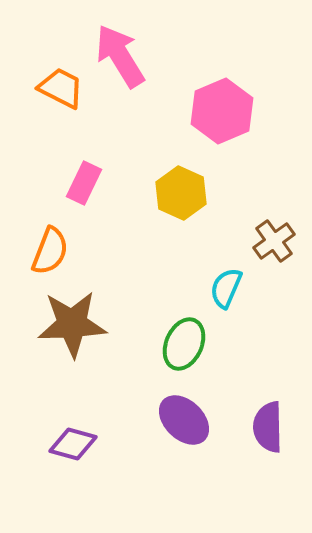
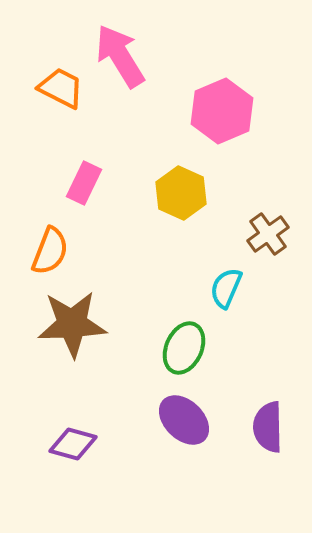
brown cross: moved 6 px left, 7 px up
green ellipse: moved 4 px down
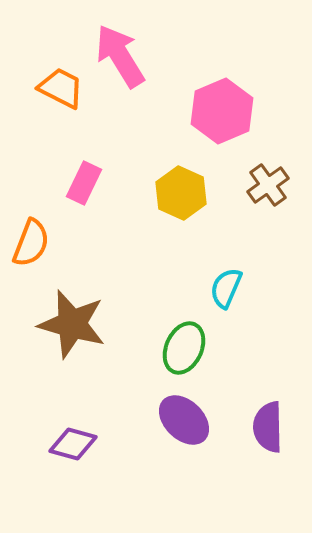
brown cross: moved 49 px up
orange semicircle: moved 19 px left, 8 px up
brown star: rotated 18 degrees clockwise
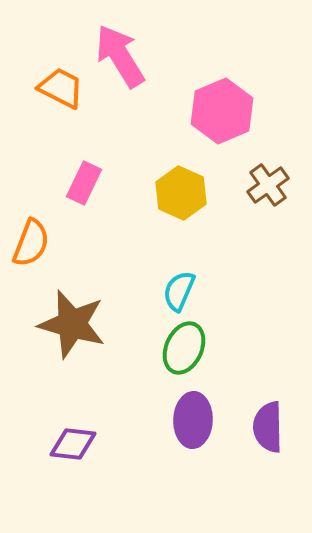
cyan semicircle: moved 47 px left, 3 px down
purple ellipse: moved 9 px right; rotated 48 degrees clockwise
purple diamond: rotated 9 degrees counterclockwise
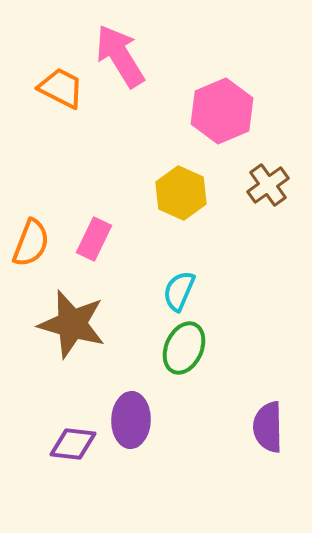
pink rectangle: moved 10 px right, 56 px down
purple ellipse: moved 62 px left
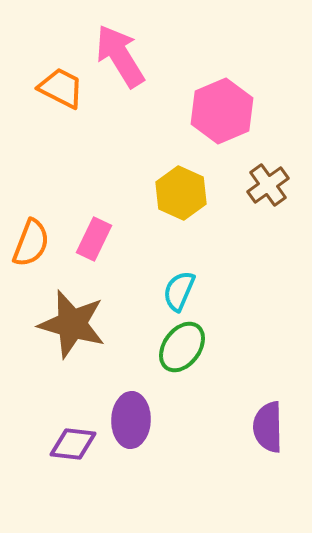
green ellipse: moved 2 px left, 1 px up; rotated 12 degrees clockwise
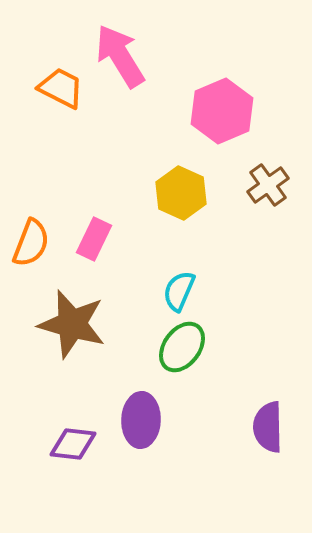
purple ellipse: moved 10 px right
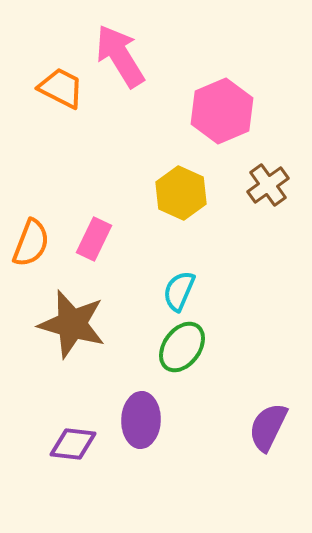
purple semicircle: rotated 27 degrees clockwise
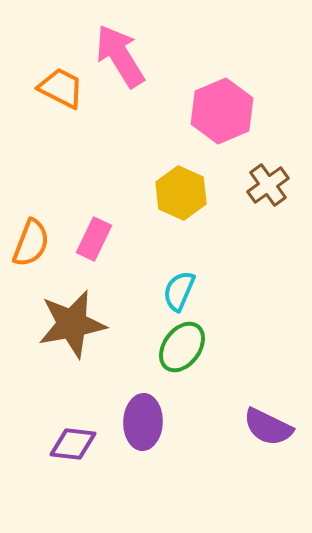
brown star: rotated 26 degrees counterclockwise
purple ellipse: moved 2 px right, 2 px down
purple semicircle: rotated 90 degrees counterclockwise
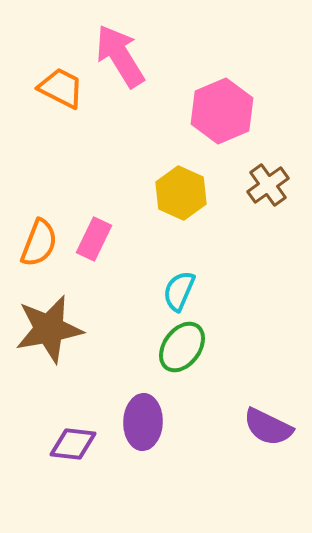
orange semicircle: moved 8 px right
brown star: moved 23 px left, 5 px down
